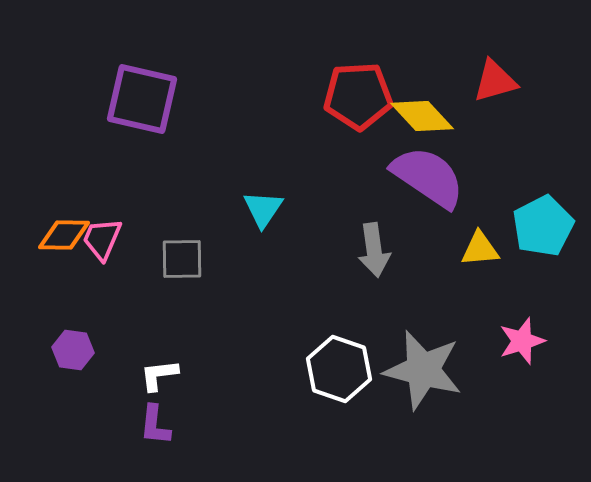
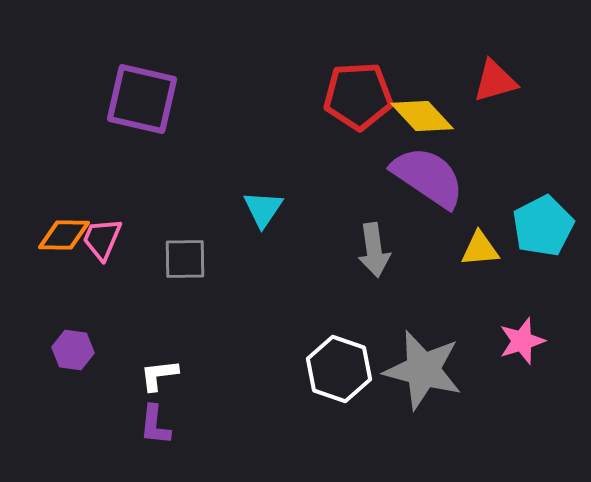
gray square: moved 3 px right
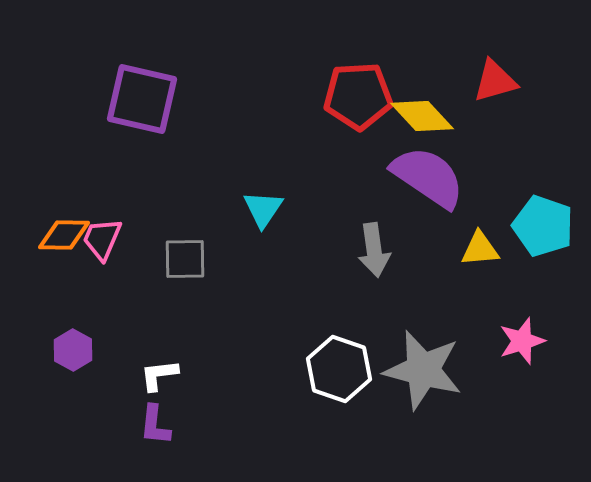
cyan pentagon: rotated 26 degrees counterclockwise
purple hexagon: rotated 21 degrees clockwise
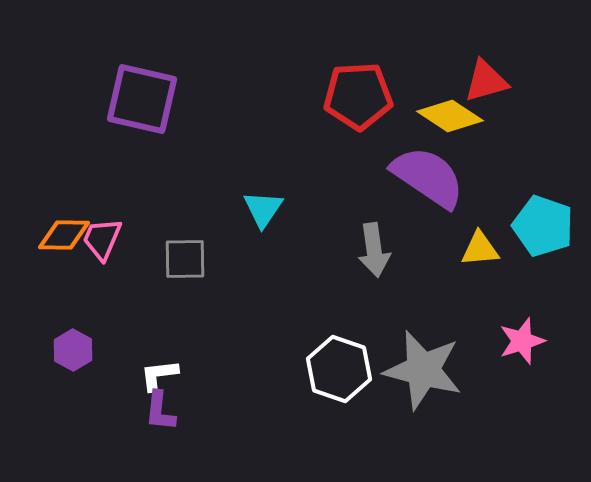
red triangle: moved 9 px left
yellow diamond: moved 28 px right; rotated 14 degrees counterclockwise
purple L-shape: moved 5 px right, 14 px up
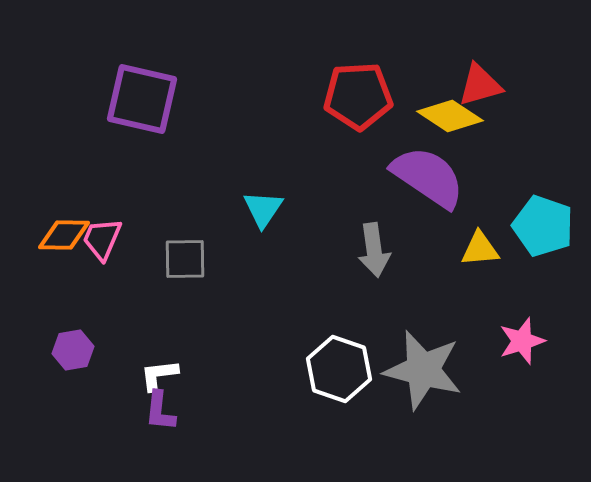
red triangle: moved 6 px left, 4 px down
purple hexagon: rotated 21 degrees clockwise
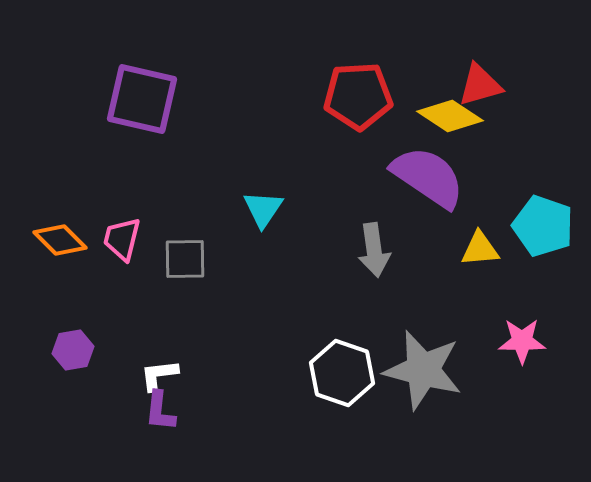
orange diamond: moved 4 px left, 5 px down; rotated 44 degrees clockwise
pink trapezoid: moved 20 px right; rotated 9 degrees counterclockwise
pink star: rotated 18 degrees clockwise
white hexagon: moved 3 px right, 4 px down
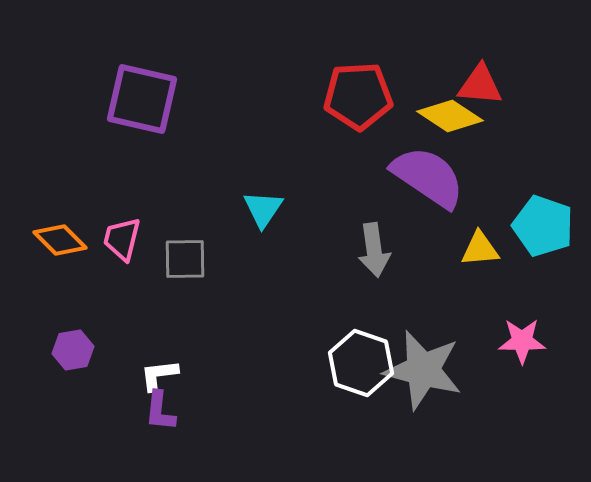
red triangle: rotated 21 degrees clockwise
white hexagon: moved 19 px right, 10 px up
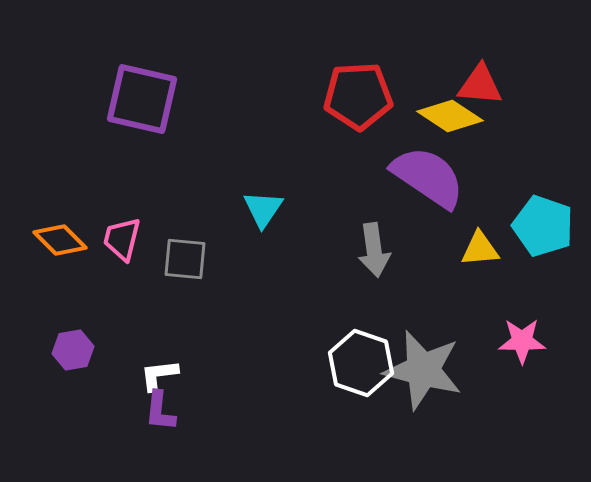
gray square: rotated 6 degrees clockwise
